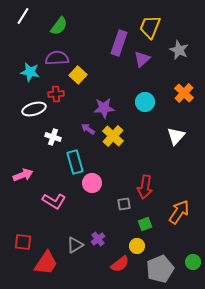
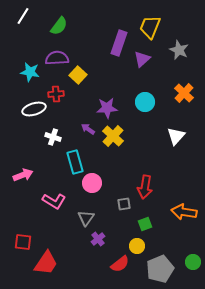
purple star: moved 3 px right
orange arrow: moved 5 px right; rotated 115 degrees counterclockwise
gray triangle: moved 11 px right, 27 px up; rotated 24 degrees counterclockwise
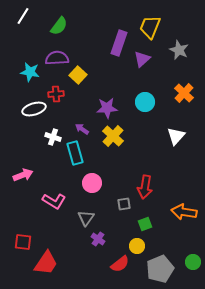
purple arrow: moved 6 px left
cyan rectangle: moved 9 px up
purple cross: rotated 16 degrees counterclockwise
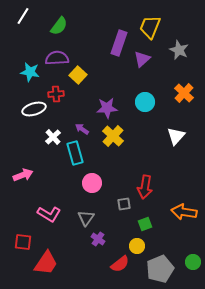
white cross: rotated 28 degrees clockwise
pink L-shape: moved 5 px left, 13 px down
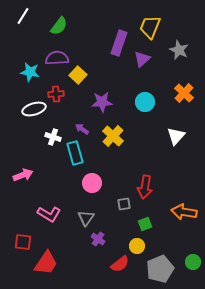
purple star: moved 5 px left, 6 px up
white cross: rotated 28 degrees counterclockwise
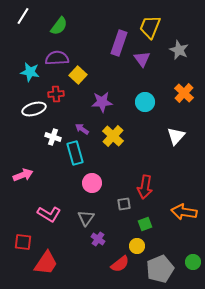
purple triangle: rotated 24 degrees counterclockwise
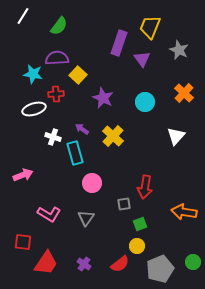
cyan star: moved 3 px right, 2 px down
purple star: moved 1 px right, 4 px up; rotated 30 degrees clockwise
green square: moved 5 px left
purple cross: moved 14 px left, 25 px down
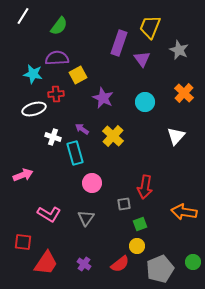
yellow square: rotated 18 degrees clockwise
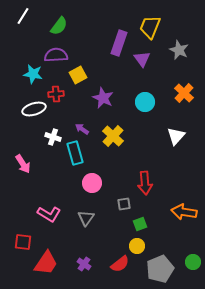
purple semicircle: moved 1 px left, 3 px up
pink arrow: moved 11 px up; rotated 78 degrees clockwise
red arrow: moved 4 px up; rotated 15 degrees counterclockwise
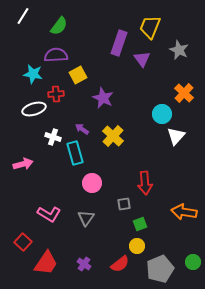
cyan circle: moved 17 px right, 12 px down
pink arrow: rotated 72 degrees counterclockwise
red square: rotated 36 degrees clockwise
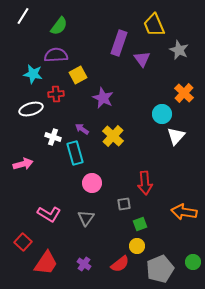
yellow trapezoid: moved 4 px right, 2 px up; rotated 45 degrees counterclockwise
white ellipse: moved 3 px left
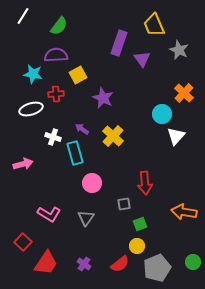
gray pentagon: moved 3 px left, 1 px up
